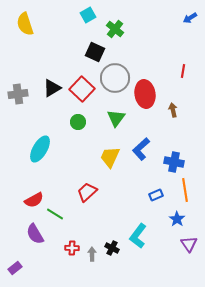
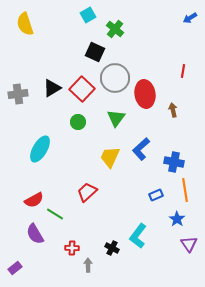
gray arrow: moved 4 px left, 11 px down
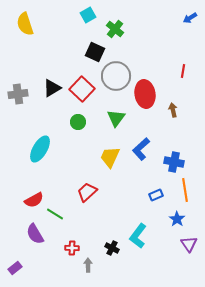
gray circle: moved 1 px right, 2 px up
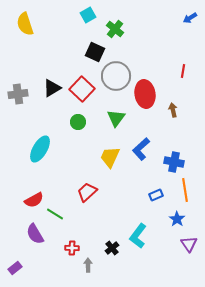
black cross: rotated 24 degrees clockwise
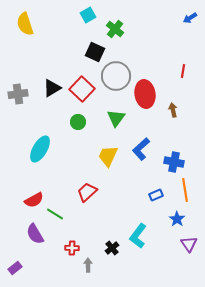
yellow trapezoid: moved 2 px left, 1 px up
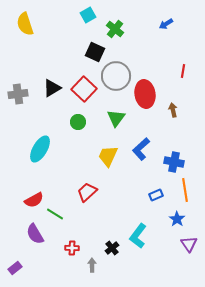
blue arrow: moved 24 px left, 6 px down
red square: moved 2 px right
gray arrow: moved 4 px right
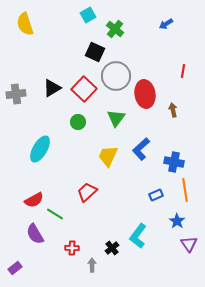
gray cross: moved 2 px left
blue star: moved 2 px down
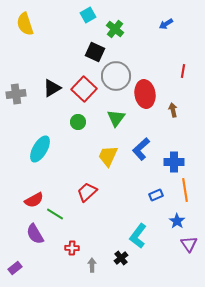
blue cross: rotated 12 degrees counterclockwise
black cross: moved 9 px right, 10 px down
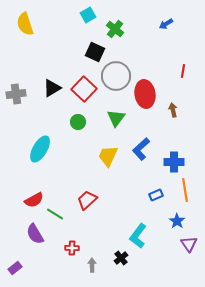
red trapezoid: moved 8 px down
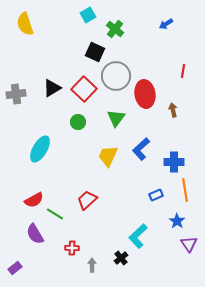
cyan L-shape: rotated 10 degrees clockwise
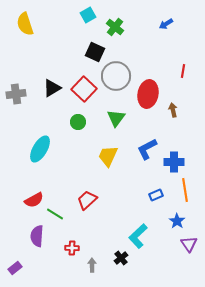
green cross: moved 2 px up
red ellipse: moved 3 px right; rotated 20 degrees clockwise
blue L-shape: moved 6 px right; rotated 15 degrees clockwise
purple semicircle: moved 2 px right, 2 px down; rotated 35 degrees clockwise
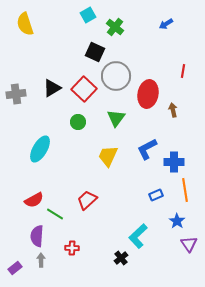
gray arrow: moved 51 px left, 5 px up
